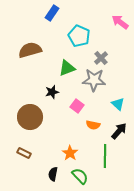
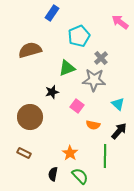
cyan pentagon: rotated 25 degrees clockwise
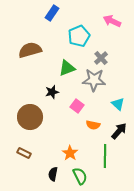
pink arrow: moved 8 px left, 1 px up; rotated 12 degrees counterclockwise
green semicircle: rotated 18 degrees clockwise
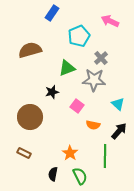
pink arrow: moved 2 px left
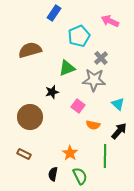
blue rectangle: moved 2 px right
pink square: moved 1 px right
brown rectangle: moved 1 px down
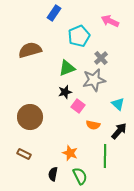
gray star: rotated 15 degrees counterclockwise
black star: moved 13 px right
orange star: rotated 14 degrees counterclockwise
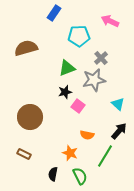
cyan pentagon: rotated 20 degrees clockwise
brown semicircle: moved 4 px left, 2 px up
orange semicircle: moved 6 px left, 10 px down
green line: rotated 30 degrees clockwise
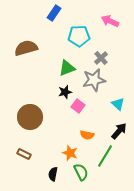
green semicircle: moved 1 px right, 4 px up
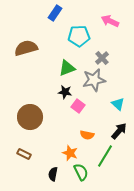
blue rectangle: moved 1 px right
gray cross: moved 1 px right
black star: rotated 24 degrees clockwise
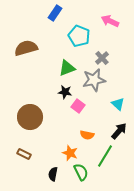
cyan pentagon: rotated 25 degrees clockwise
